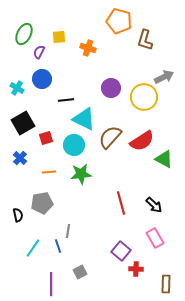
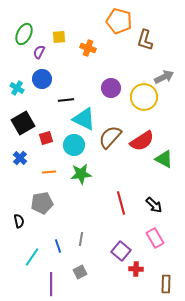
black semicircle: moved 1 px right, 6 px down
gray line: moved 13 px right, 8 px down
cyan line: moved 1 px left, 9 px down
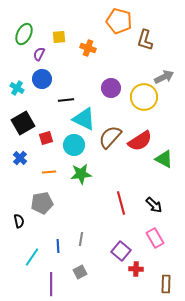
purple semicircle: moved 2 px down
red semicircle: moved 2 px left
blue line: rotated 16 degrees clockwise
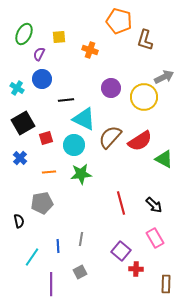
orange cross: moved 2 px right, 2 px down
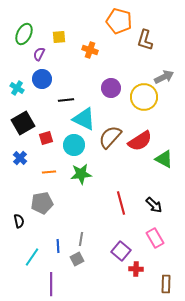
gray square: moved 3 px left, 13 px up
